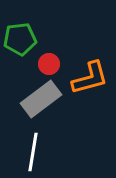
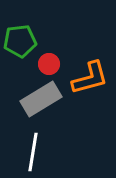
green pentagon: moved 2 px down
gray rectangle: rotated 6 degrees clockwise
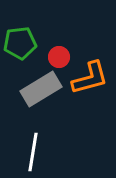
green pentagon: moved 2 px down
red circle: moved 10 px right, 7 px up
gray rectangle: moved 10 px up
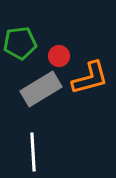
red circle: moved 1 px up
white line: rotated 12 degrees counterclockwise
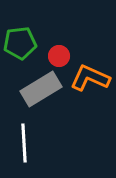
orange L-shape: rotated 141 degrees counterclockwise
white line: moved 9 px left, 9 px up
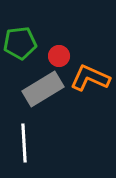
gray rectangle: moved 2 px right
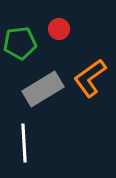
red circle: moved 27 px up
orange L-shape: rotated 60 degrees counterclockwise
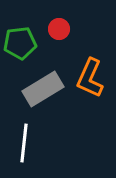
orange L-shape: rotated 30 degrees counterclockwise
white line: rotated 9 degrees clockwise
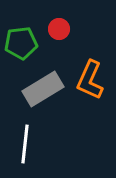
green pentagon: moved 1 px right
orange L-shape: moved 2 px down
white line: moved 1 px right, 1 px down
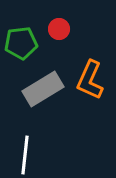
white line: moved 11 px down
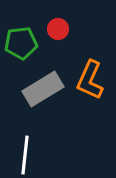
red circle: moved 1 px left
